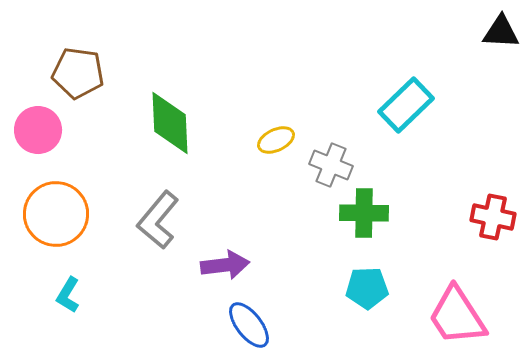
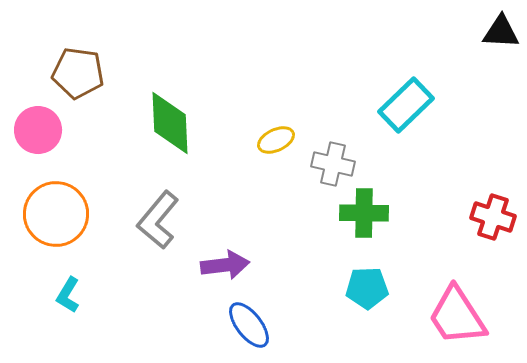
gray cross: moved 2 px right, 1 px up; rotated 9 degrees counterclockwise
red cross: rotated 6 degrees clockwise
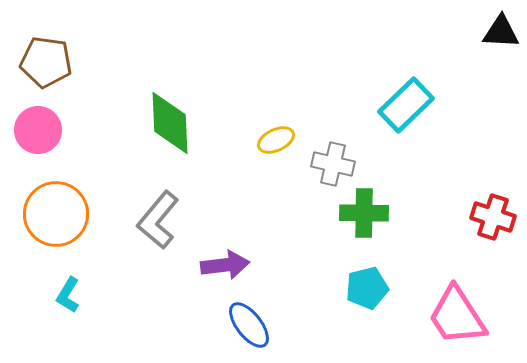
brown pentagon: moved 32 px left, 11 px up
cyan pentagon: rotated 12 degrees counterclockwise
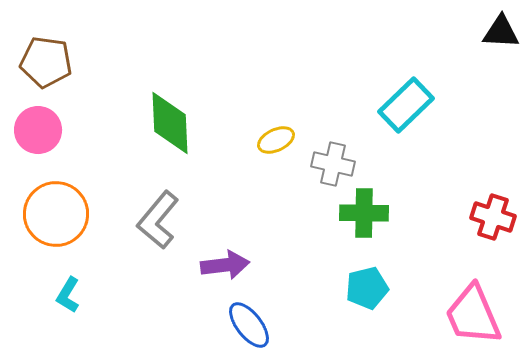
pink trapezoid: moved 16 px right, 1 px up; rotated 10 degrees clockwise
